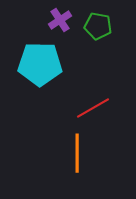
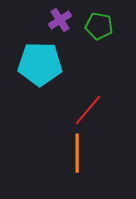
green pentagon: moved 1 px right
red line: moved 5 px left, 2 px down; rotated 20 degrees counterclockwise
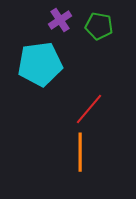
cyan pentagon: rotated 9 degrees counterclockwise
red line: moved 1 px right, 1 px up
orange line: moved 3 px right, 1 px up
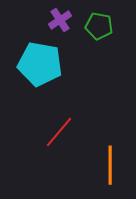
cyan pentagon: rotated 18 degrees clockwise
red line: moved 30 px left, 23 px down
orange line: moved 30 px right, 13 px down
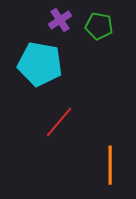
red line: moved 10 px up
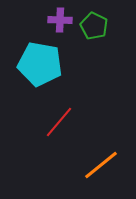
purple cross: rotated 35 degrees clockwise
green pentagon: moved 5 px left; rotated 16 degrees clockwise
orange line: moved 9 px left; rotated 51 degrees clockwise
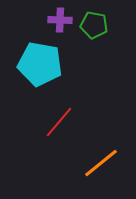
green pentagon: moved 1 px up; rotated 16 degrees counterclockwise
orange line: moved 2 px up
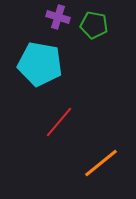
purple cross: moved 2 px left, 3 px up; rotated 15 degrees clockwise
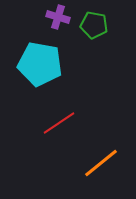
red line: moved 1 px down; rotated 16 degrees clockwise
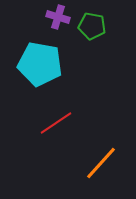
green pentagon: moved 2 px left, 1 px down
red line: moved 3 px left
orange line: rotated 9 degrees counterclockwise
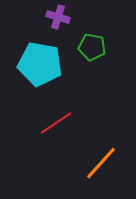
green pentagon: moved 21 px down
